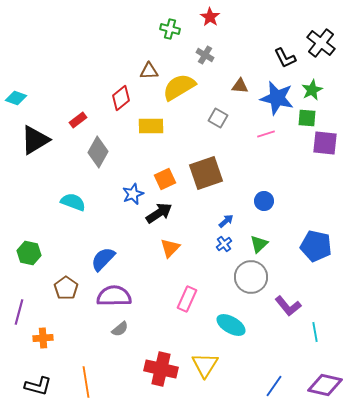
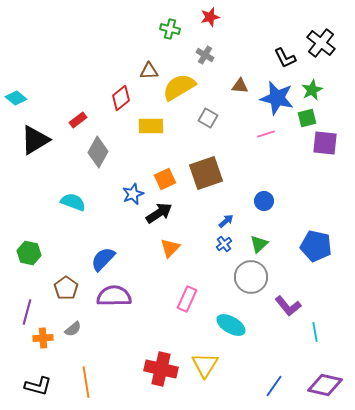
red star at (210, 17): rotated 24 degrees clockwise
cyan diamond at (16, 98): rotated 20 degrees clockwise
gray square at (218, 118): moved 10 px left
green square at (307, 118): rotated 18 degrees counterclockwise
purple line at (19, 312): moved 8 px right
gray semicircle at (120, 329): moved 47 px left
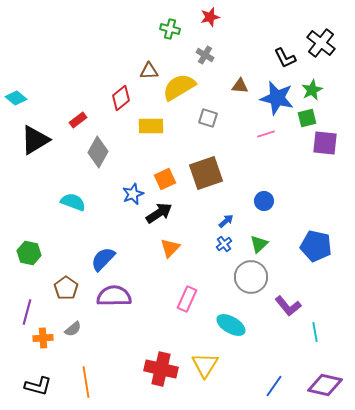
gray square at (208, 118): rotated 12 degrees counterclockwise
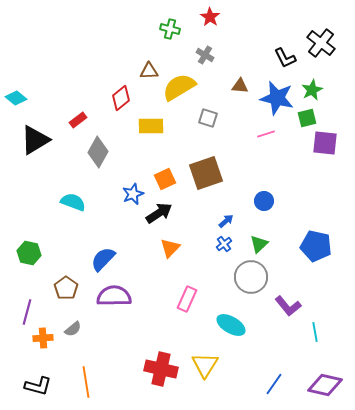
red star at (210, 17): rotated 24 degrees counterclockwise
blue line at (274, 386): moved 2 px up
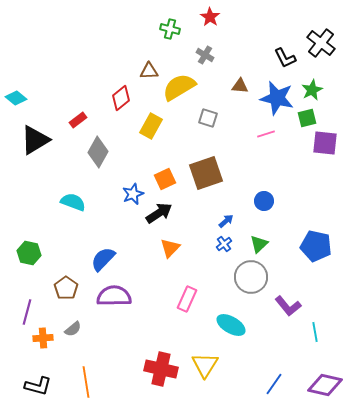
yellow rectangle at (151, 126): rotated 60 degrees counterclockwise
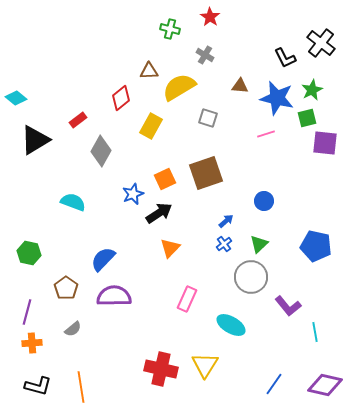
gray diamond at (98, 152): moved 3 px right, 1 px up
orange cross at (43, 338): moved 11 px left, 5 px down
orange line at (86, 382): moved 5 px left, 5 px down
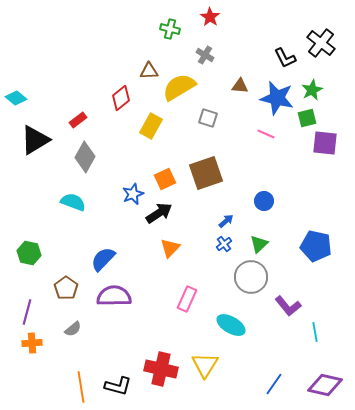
pink line at (266, 134): rotated 42 degrees clockwise
gray diamond at (101, 151): moved 16 px left, 6 px down
black L-shape at (38, 386): moved 80 px right
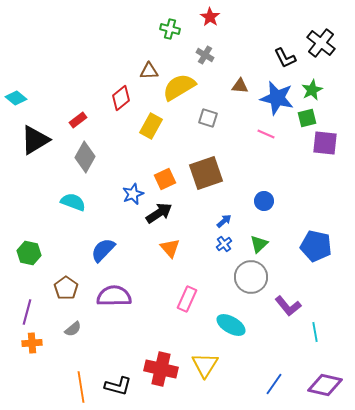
blue arrow at (226, 221): moved 2 px left
orange triangle at (170, 248): rotated 25 degrees counterclockwise
blue semicircle at (103, 259): moved 9 px up
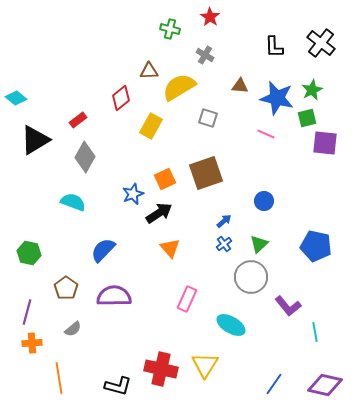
black L-shape at (285, 58): moved 11 px left, 11 px up; rotated 25 degrees clockwise
orange line at (81, 387): moved 22 px left, 9 px up
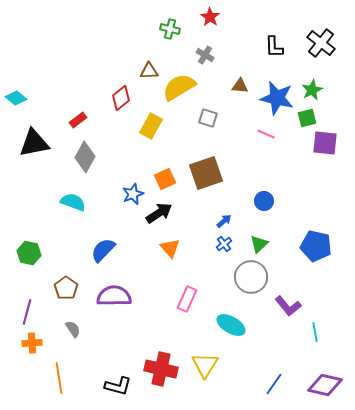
black triangle at (35, 140): moved 1 px left, 3 px down; rotated 20 degrees clockwise
gray semicircle at (73, 329): rotated 84 degrees counterclockwise
